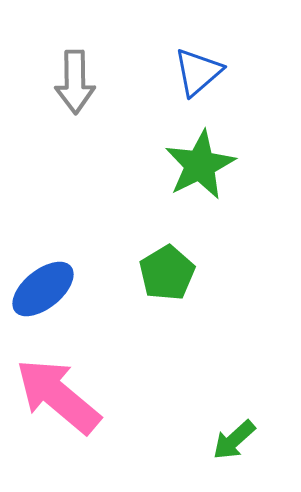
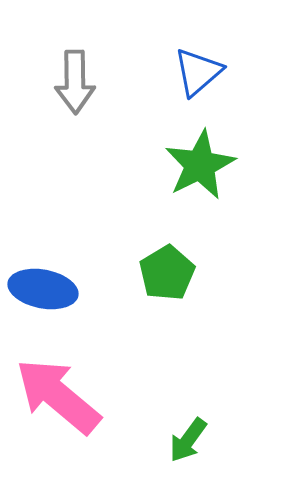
blue ellipse: rotated 50 degrees clockwise
green arrow: moved 46 px left; rotated 12 degrees counterclockwise
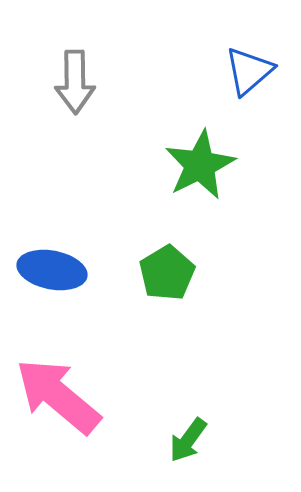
blue triangle: moved 51 px right, 1 px up
blue ellipse: moved 9 px right, 19 px up
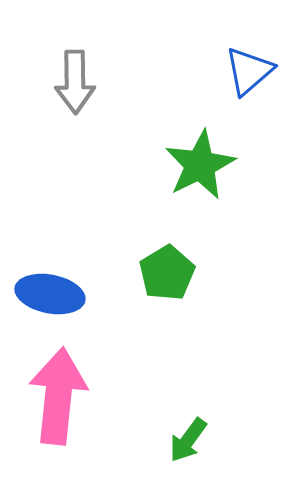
blue ellipse: moved 2 px left, 24 px down
pink arrow: rotated 56 degrees clockwise
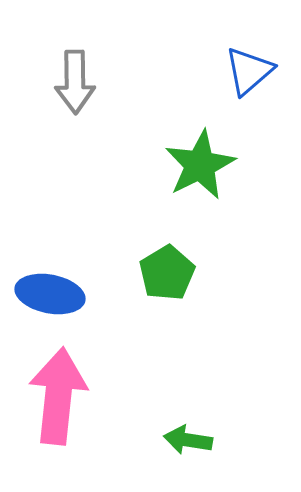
green arrow: rotated 63 degrees clockwise
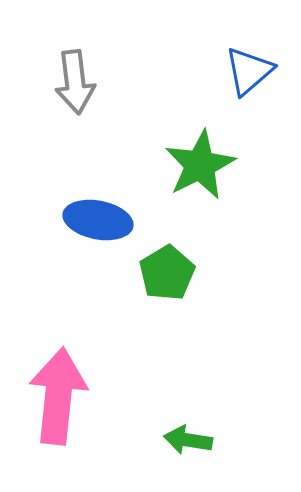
gray arrow: rotated 6 degrees counterclockwise
blue ellipse: moved 48 px right, 74 px up
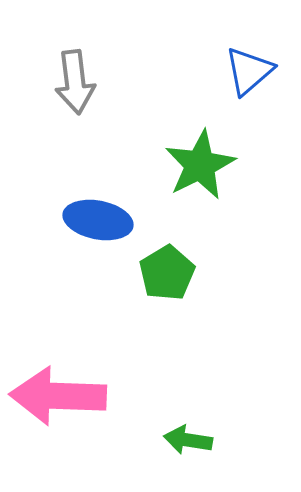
pink arrow: rotated 94 degrees counterclockwise
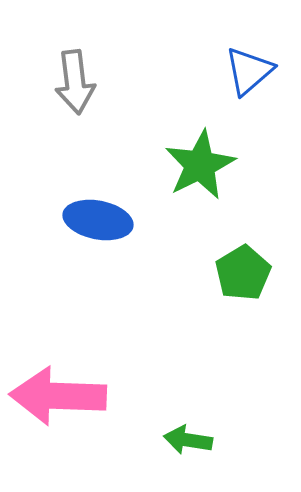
green pentagon: moved 76 px right
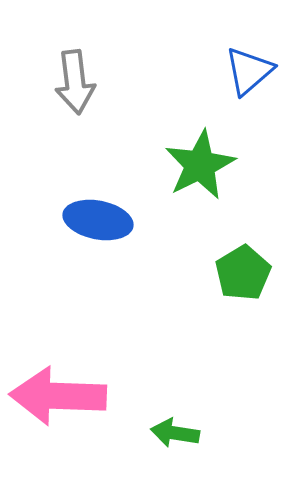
green arrow: moved 13 px left, 7 px up
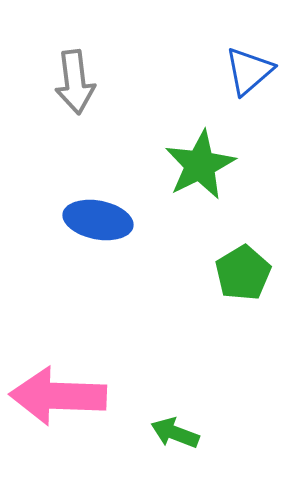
green arrow: rotated 12 degrees clockwise
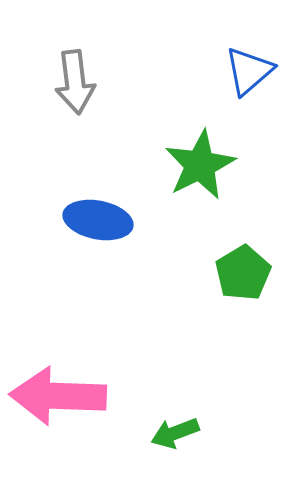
green arrow: rotated 42 degrees counterclockwise
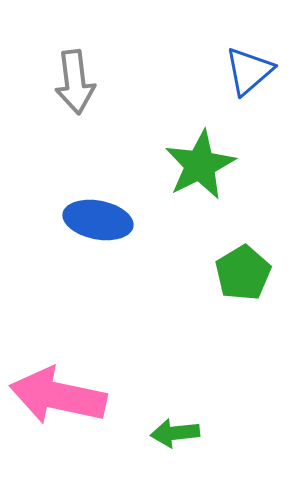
pink arrow: rotated 10 degrees clockwise
green arrow: rotated 15 degrees clockwise
